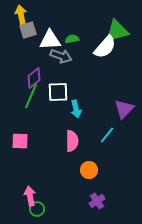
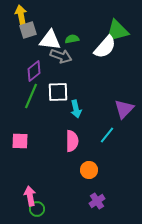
white triangle: rotated 10 degrees clockwise
purple diamond: moved 7 px up
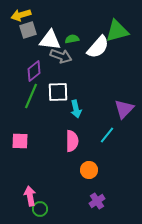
yellow arrow: rotated 96 degrees counterclockwise
white semicircle: moved 7 px left
green circle: moved 3 px right
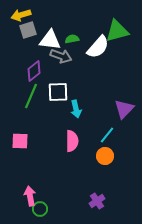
orange circle: moved 16 px right, 14 px up
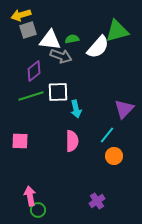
green line: rotated 50 degrees clockwise
orange circle: moved 9 px right
green circle: moved 2 px left, 1 px down
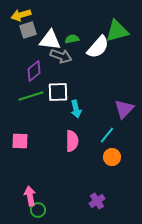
orange circle: moved 2 px left, 1 px down
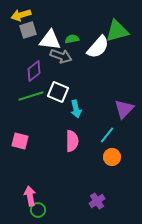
white square: rotated 25 degrees clockwise
pink square: rotated 12 degrees clockwise
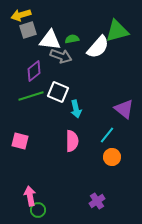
purple triangle: rotated 35 degrees counterclockwise
